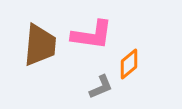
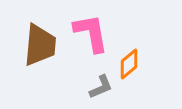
pink L-shape: moved 1 px left, 2 px up; rotated 108 degrees counterclockwise
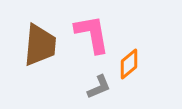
pink L-shape: moved 1 px right, 1 px down
gray L-shape: moved 2 px left
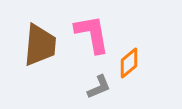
orange diamond: moved 1 px up
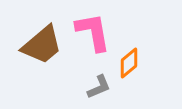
pink L-shape: moved 1 px right, 2 px up
brown trapezoid: moved 2 px right; rotated 45 degrees clockwise
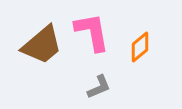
pink L-shape: moved 1 px left
orange diamond: moved 11 px right, 16 px up
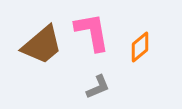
gray L-shape: moved 1 px left
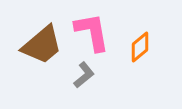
gray L-shape: moved 14 px left, 12 px up; rotated 16 degrees counterclockwise
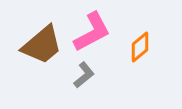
pink L-shape: rotated 72 degrees clockwise
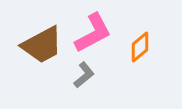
pink L-shape: moved 1 px right, 1 px down
brown trapezoid: rotated 12 degrees clockwise
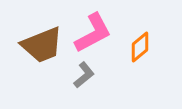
brown trapezoid: rotated 6 degrees clockwise
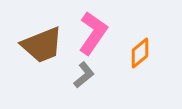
pink L-shape: rotated 27 degrees counterclockwise
orange diamond: moved 6 px down
